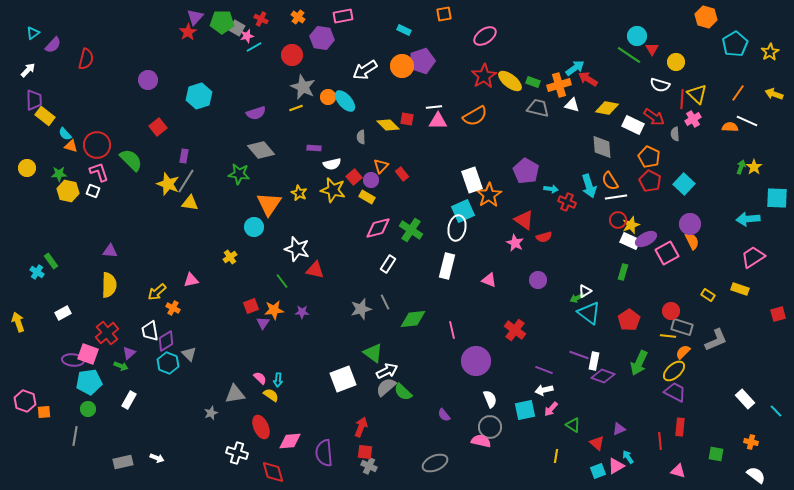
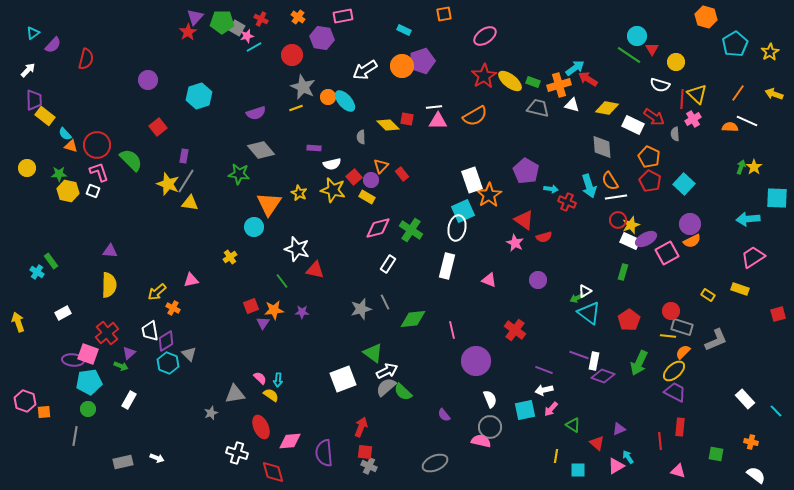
orange semicircle at (692, 241): rotated 90 degrees clockwise
cyan square at (598, 471): moved 20 px left, 1 px up; rotated 21 degrees clockwise
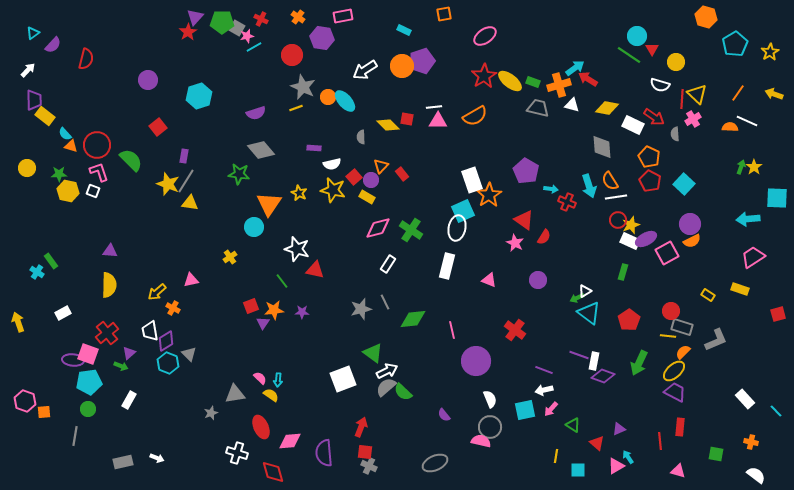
red semicircle at (544, 237): rotated 42 degrees counterclockwise
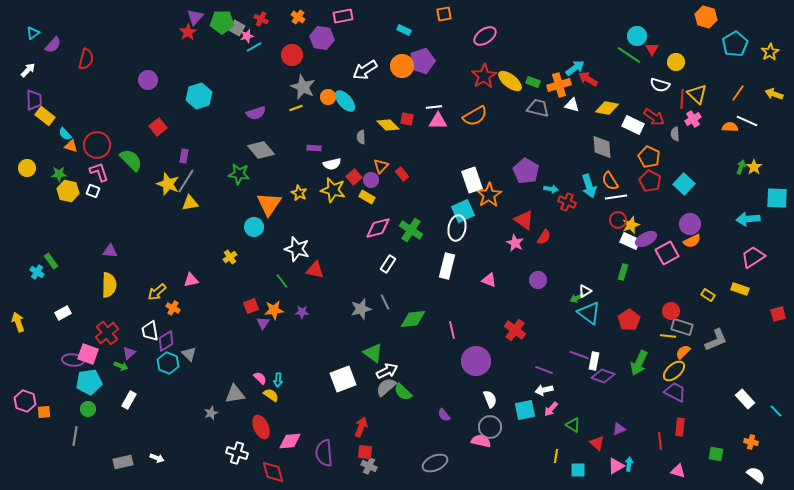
yellow triangle at (190, 203): rotated 18 degrees counterclockwise
cyan arrow at (628, 457): moved 1 px right, 7 px down; rotated 40 degrees clockwise
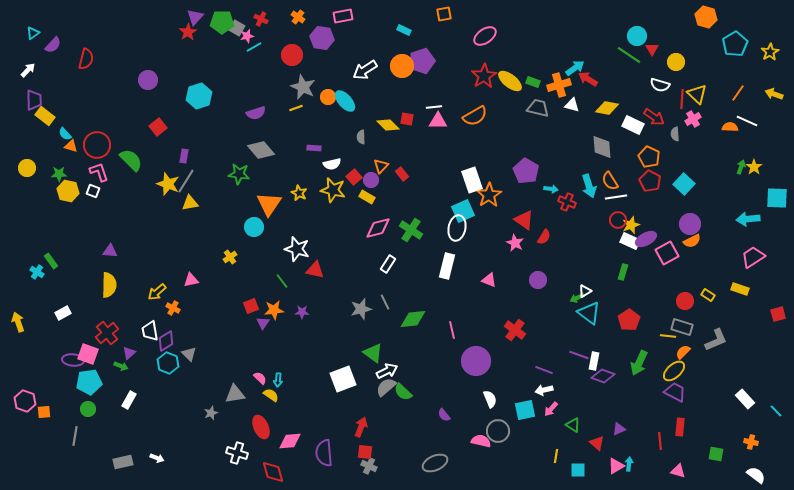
red circle at (671, 311): moved 14 px right, 10 px up
gray circle at (490, 427): moved 8 px right, 4 px down
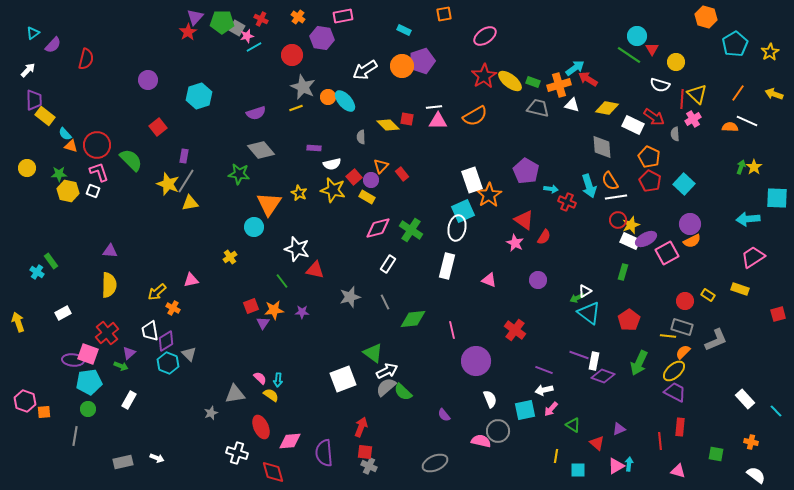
gray star at (361, 309): moved 11 px left, 12 px up
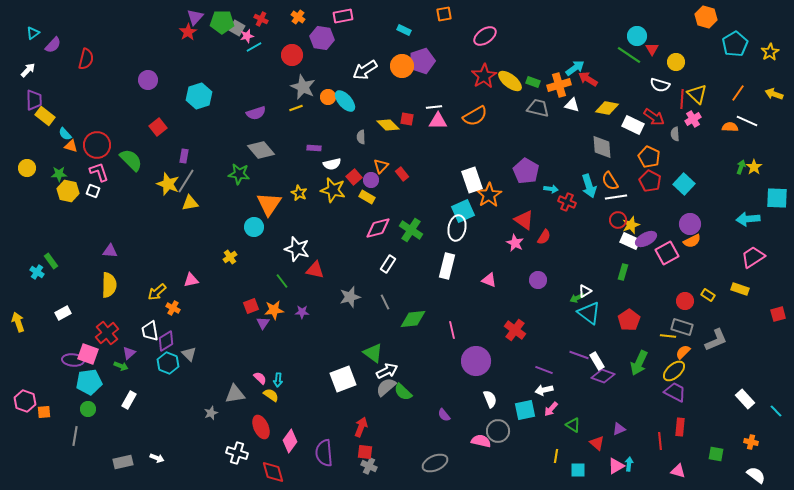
white rectangle at (594, 361): moved 3 px right; rotated 42 degrees counterclockwise
pink diamond at (290, 441): rotated 50 degrees counterclockwise
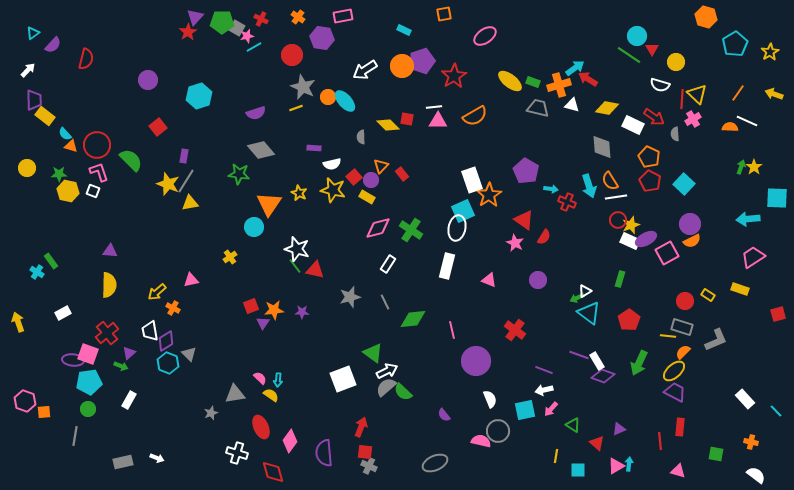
red star at (484, 76): moved 30 px left
green rectangle at (623, 272): moved 3 px left, 7 px down
green line at (282, 281): moved 13 px right, 15 px up
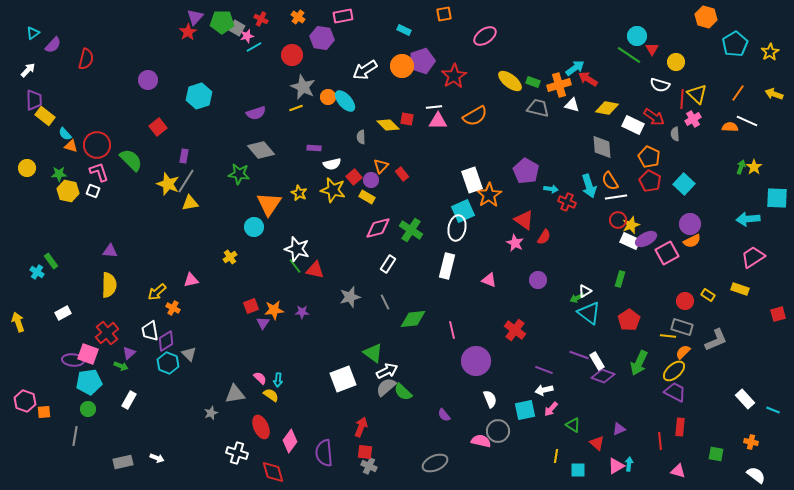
cyan line at (776, 411): moved 3 px left, 1 px up; rotated 24 degrees counterclockwise
